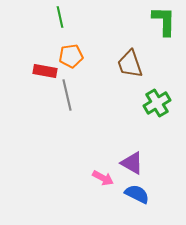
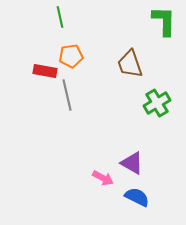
blue semicircle: moved 3 px down
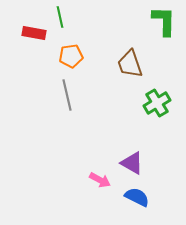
red rectangle: moved 11 px left, 38 px up
pink arrow: moved 3 px left, 2 px down
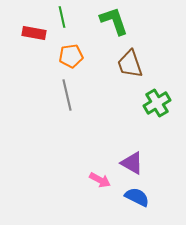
green line: moved 2 px right
green L-shape: moved 50 px left; rotated 20 degrees counterclockwise
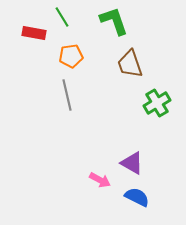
green line: rotated 20 degrees counterclockwise
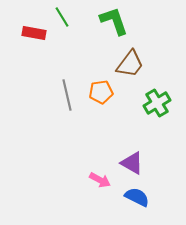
orange pentagon: moved 30 px right, 36 px down
brown trapezoid: rotated 124 degrees counterclockwise
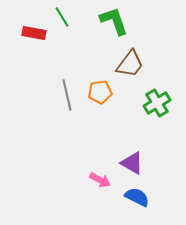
orange pentagon: moved 1 px left
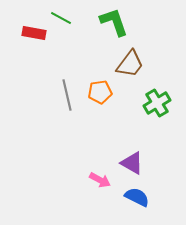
green line: moved 1 px left, 1 px down; rotated 30 degrees counterclockwise
green L-shape: moved 1 px down
